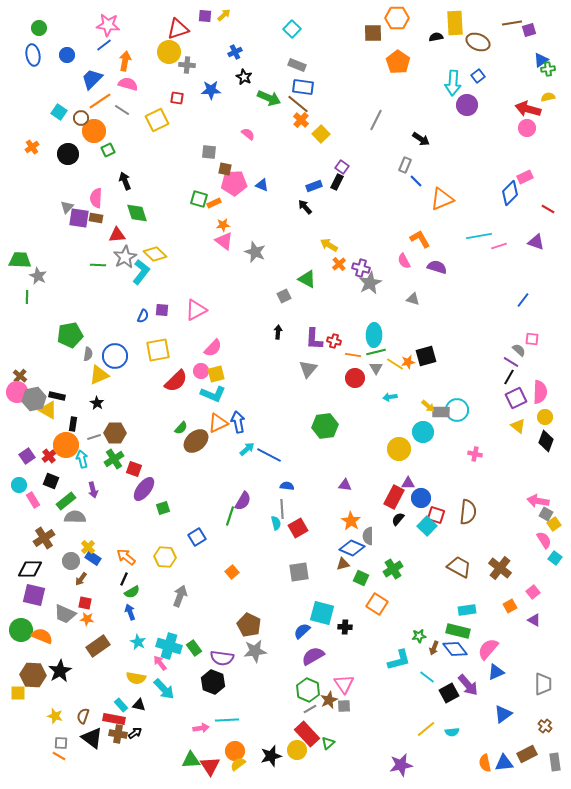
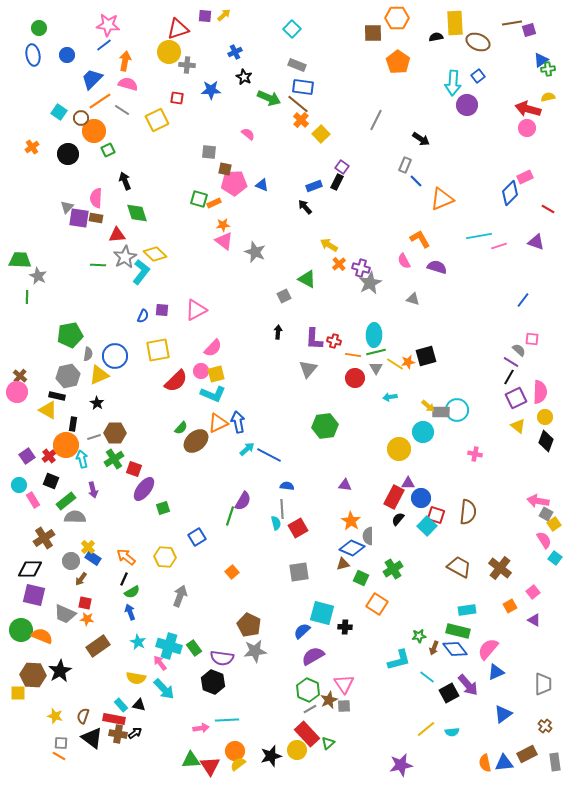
gray hexagon at (34, 399): moved 34 px right, 23 px up
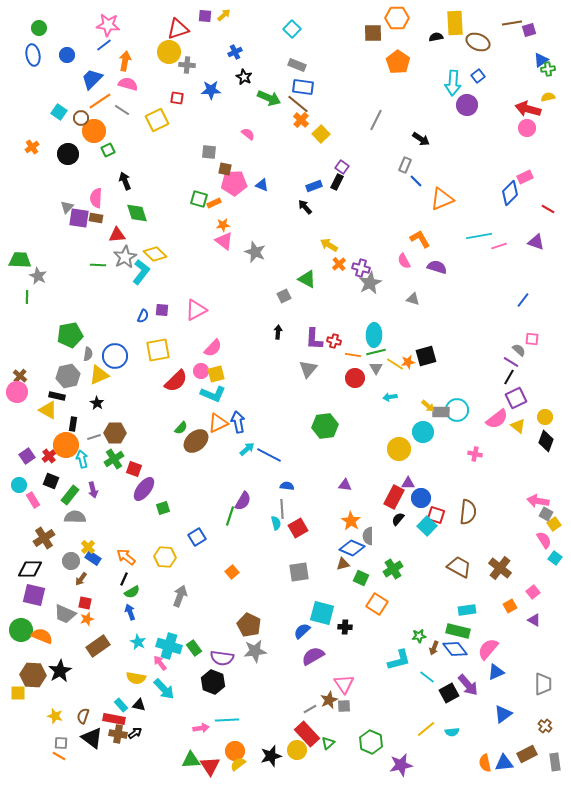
pink semicircle at (540, 392): moved 43 px left, 27 px down; rotated 50 degrees clockwise
green rectangle at (66, 501): moved 4 px right, 6 px up; rotated 12 degrees counterclockwise
orange star at (87, 619): rotated 24 degrees counterclockwise
green hexagon at (308, 690): moved 63 px right, 52 px down
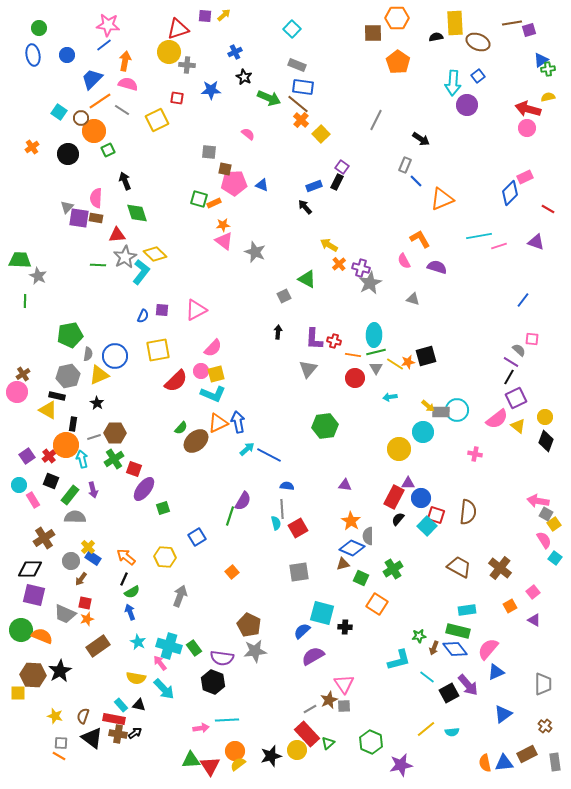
green line at (27, 297): moved 2 px left, 4 px down
brown cross at (20, 376): moved 3 px right, 2 px up; rotated 16 degrees clockwise
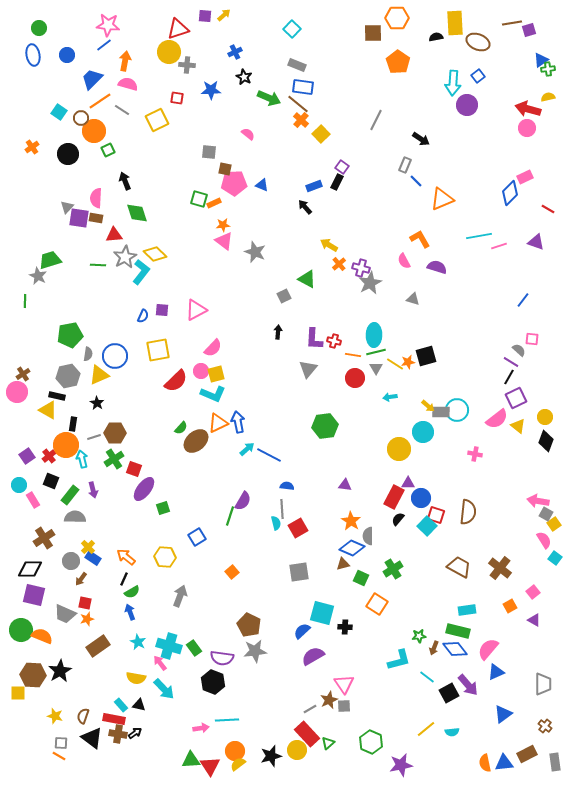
red triangle at (117, 235): moved 3 px left
green trapezoid at (20, 260): moved 30 px right; rotated 20 degrees counterclockwise
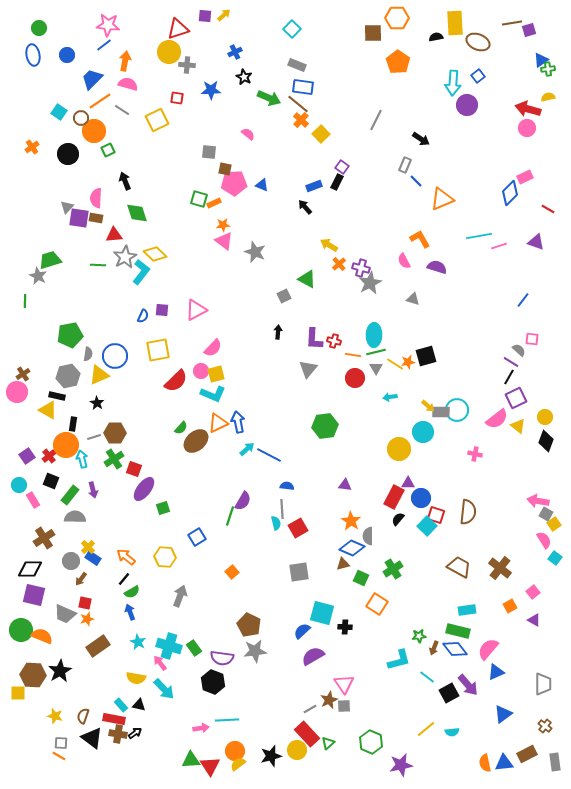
black line at (124, 579): rotated 16 degrees clockwise
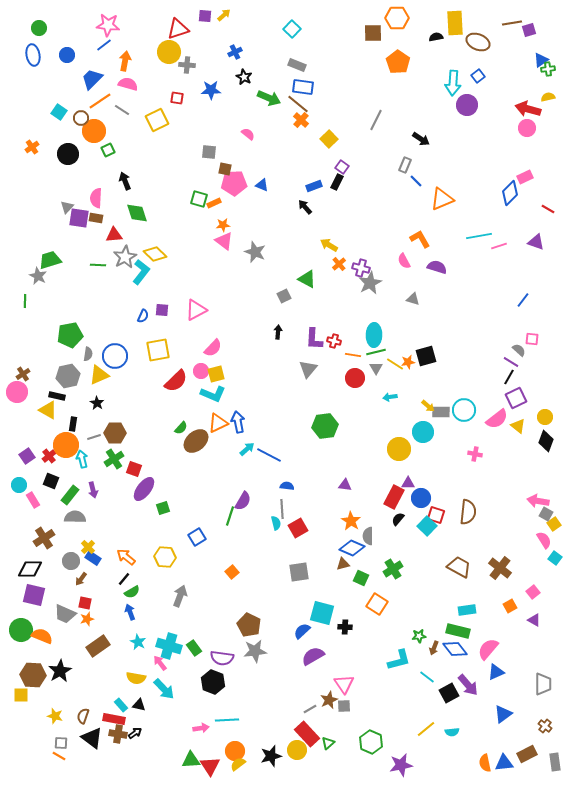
yellow square at (321, 134): moved 8 px right, 5 px down
cyan circle at (457, 410): moved 7 px right
yellow square at (18, 693): moved 3 px right, 2 px down
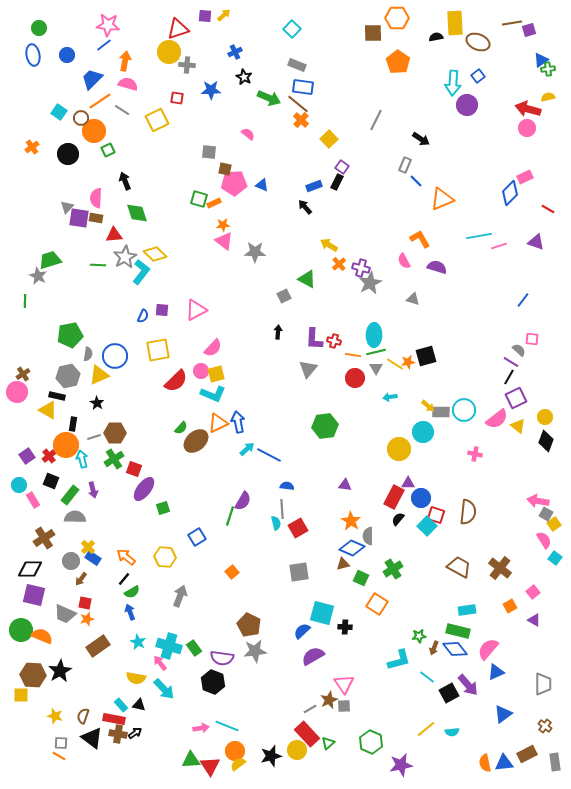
gray star at (255, 252): rotated 20 degrees counterclockwise
cyan line at (227, 720): moved 6 px down; rotated 25 degrees clockwise
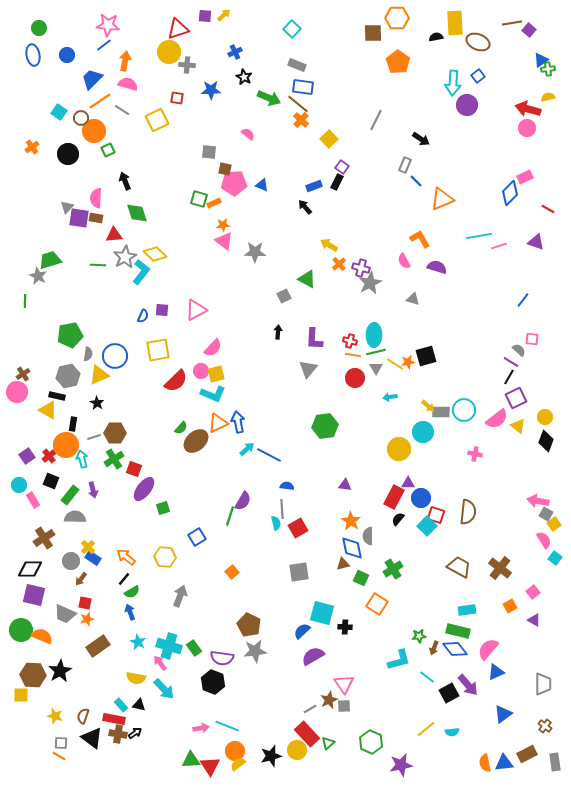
purple square at (529, 30): rotated 32 degrees counterclockwise
red cross at (334, 341): moved 16 px right
blue diamond at (352, 548): rotated 55 degrees clockwise
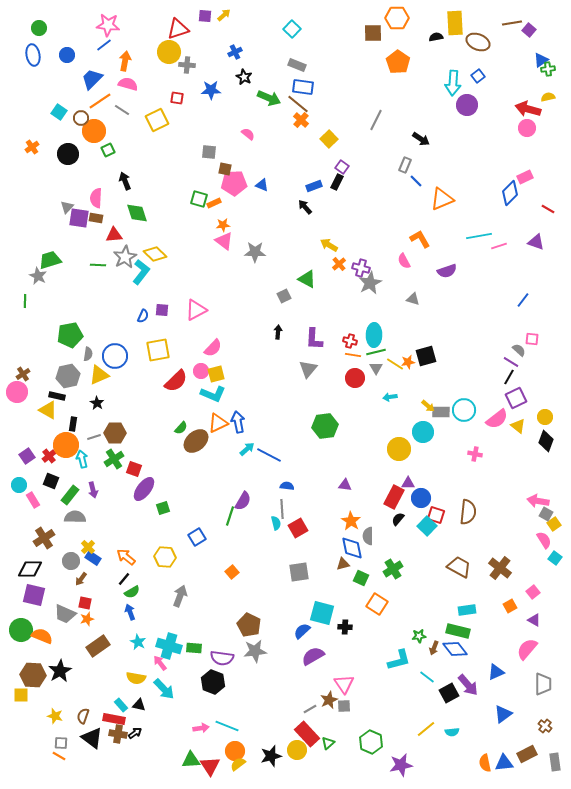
purple semicircle at (437, 267): moved 10 px right, 4 px down; rotated 144 degrees clockwise
green rectangle at (194, 648): rotated 49 degrees counterclockwise
pink semicircle at (488, 649): moved 39 px right
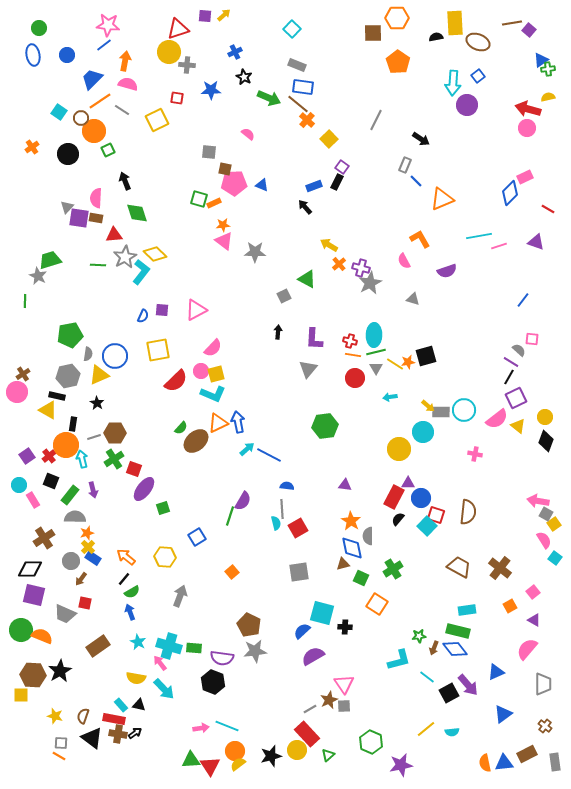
orange cross at (301, 120): moved 6 px right
orange star at (87, 619): moved 86 px up
green triangle at (328, 743): moved 12 px down
